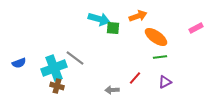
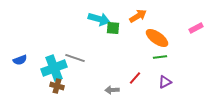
orange arrow: rotated 12 degrees counterclockwise
orange ellipse: moved 1 px right, 1 px down
gray line: rotated 18 degrees counterclockwise
blue semicircle: moved 1 px right, 3 px up
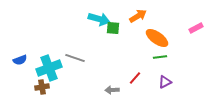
cyan cross: moved 5 px left
brown cross: moved 15 px left, 1 px down; rotated 24 degrees counterclockwise
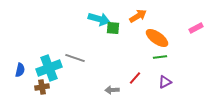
blue semicircle: moved 10 px down; rotated 56 degrees counterclockwise
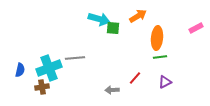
orange ellipse: rotated 60 degrees clockwise
gray line: rotated 24 degrees counterclockwise
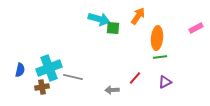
orange arrow: rotated 24 degrees counterclockwise
gray line: moved 2 px left, 19 px down; rotated 18 degrees clockwise
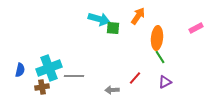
green line: rotated 64 degrees clockwise
gray line: moved 1 px right, 1 px up; rotated 12 degrees counterclockwise
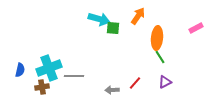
red line: moved 5 px down
